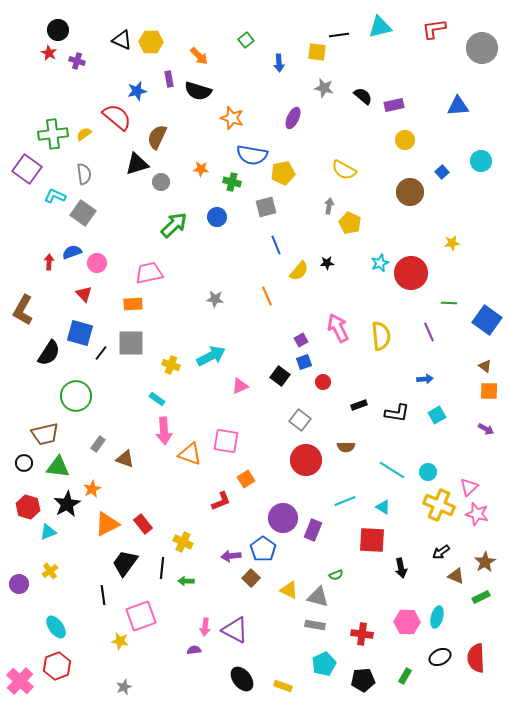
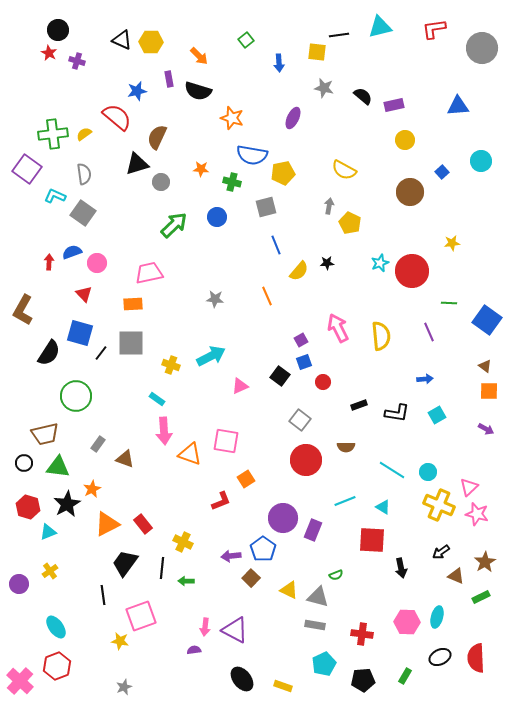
red circle at (411, 273): moved 1 px right, 2 px up
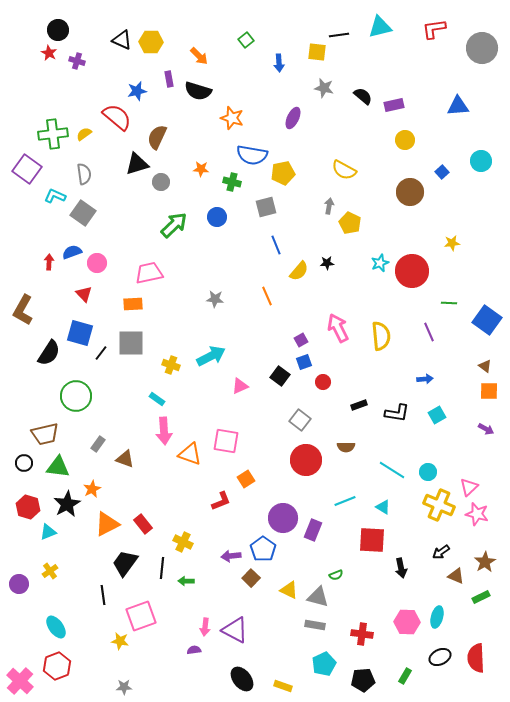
gray star at (124, 687): rotated 21 degrees clockwise
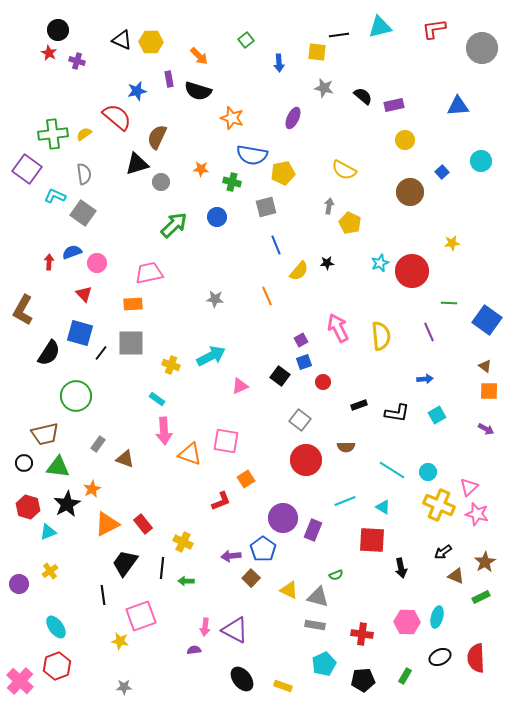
black arrow at (441, 552): moved 2 px right
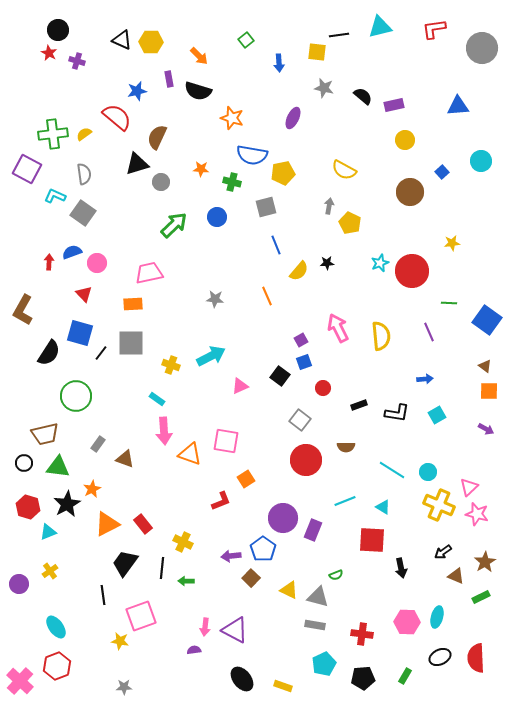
purple square at (27, 169): rotated 8 degrees counterclockwise
red circle at (323, 382): moved 6 px down
black pentagon at (363, 680): moved 2 px up
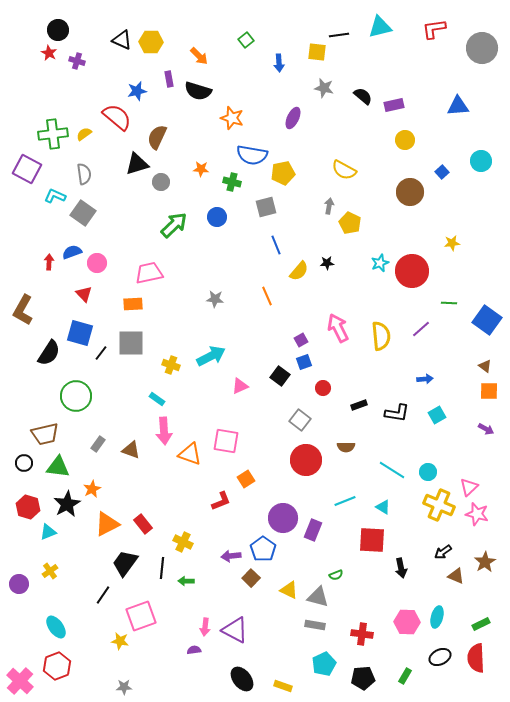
purple line at (429, 332): moved 8 px left, 3 px up; rotated 72 degrees clockwise
brown triangle at (125, 459): moved 6 px right, 9 px up
black line at (103, 595): rotated 42 degrees clockwise
green rectangle at (481, 597): moved 27 px down
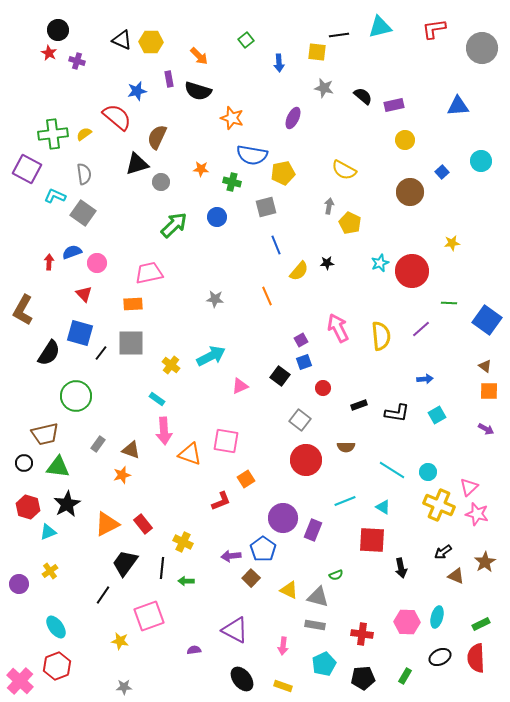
yellow cross at (171, 365): rotated 18 degrees clockwise
orange star at (92, 489): moved 30 px right, 14 px up; rotated 12 degrees clockwise
pink square at (141, 616): moved 8 px right
pink arrow at (205, 627): moved 78 px right, 19 px down
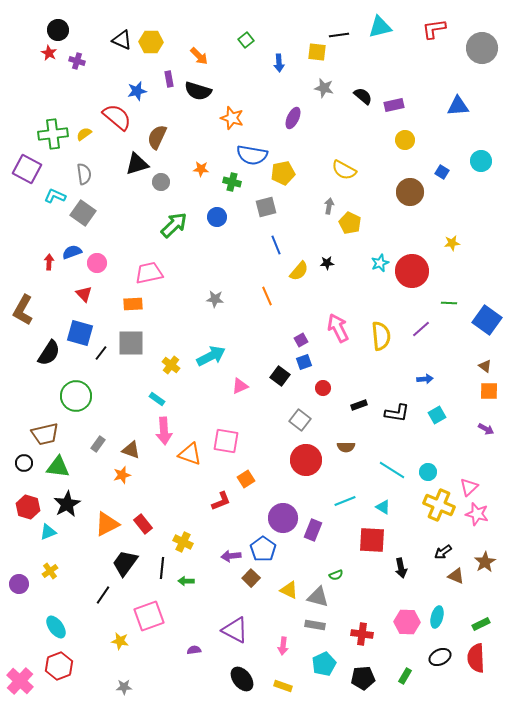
blue square at (442, 172): rotated 16 degrees counterclockwise
red hexagon at (57, 666): moved 2 px right
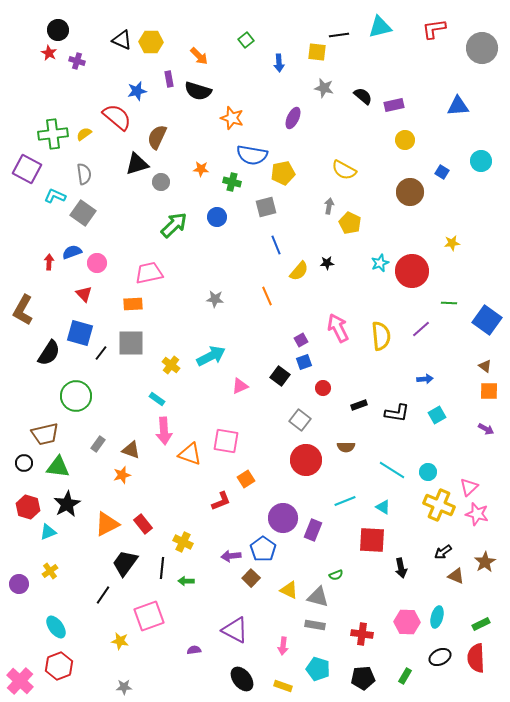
cyan pentagon at (324, 664): moved 6 px left, 5 px down; rotated 30 degrees counterclockwise
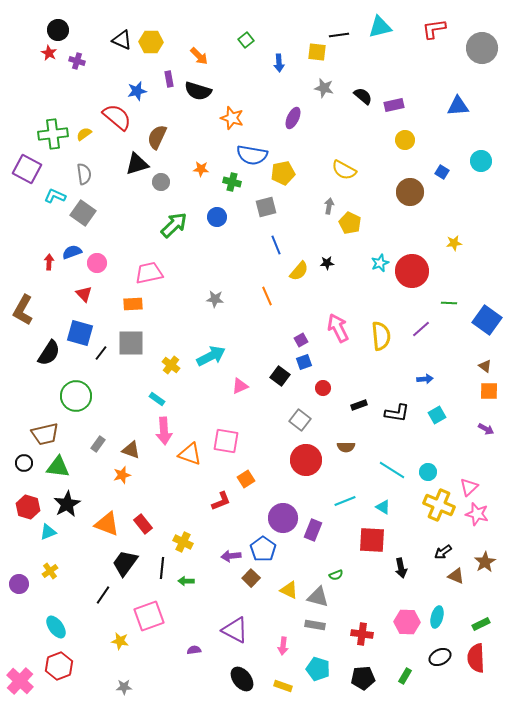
yellow star at (452, 243): moved 2 px right
orange triangle at (107, 524): rotated 48 degrees clockwise
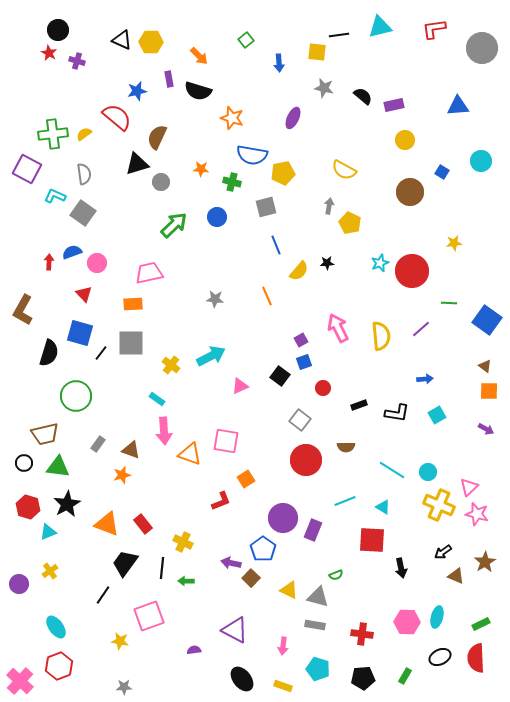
black semicircle at (49, 353): rotated 16 degrees counterclockwise
purple arrow at (231, 556): moved 7 px down; rotated 18 degrees clockwise
